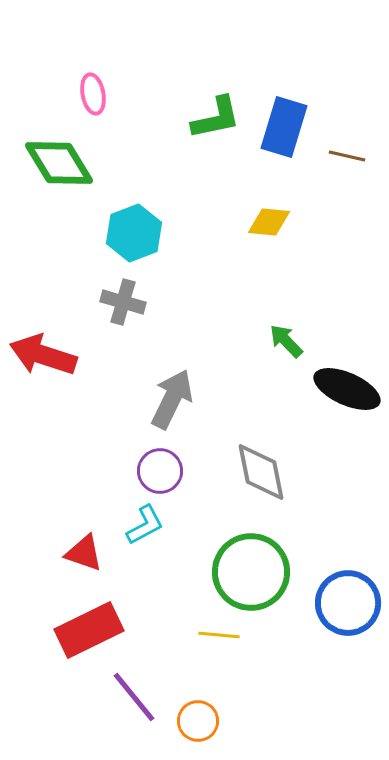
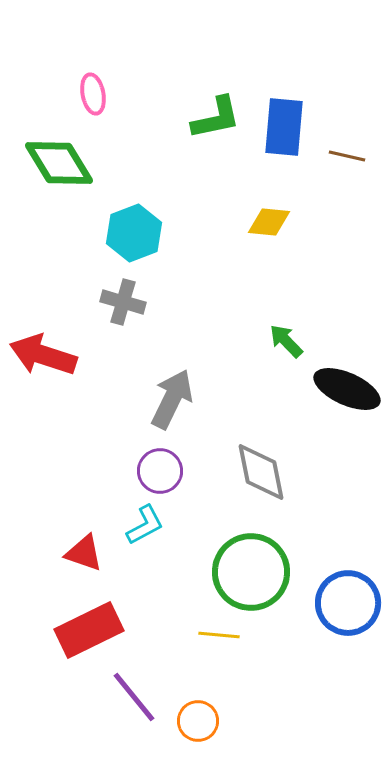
blue rectangle: rotated 12 degrees counterclockwise
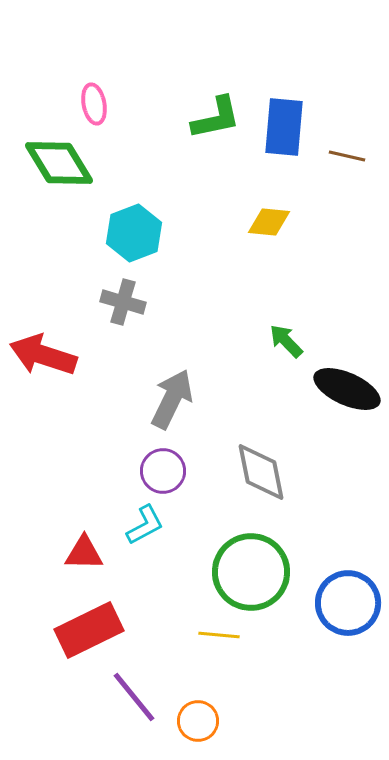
pink ellipse: moved 1 px right, 10 px down
purple circle: moved 3 px right
red triangle: rotated 18 degrees counterclockwise
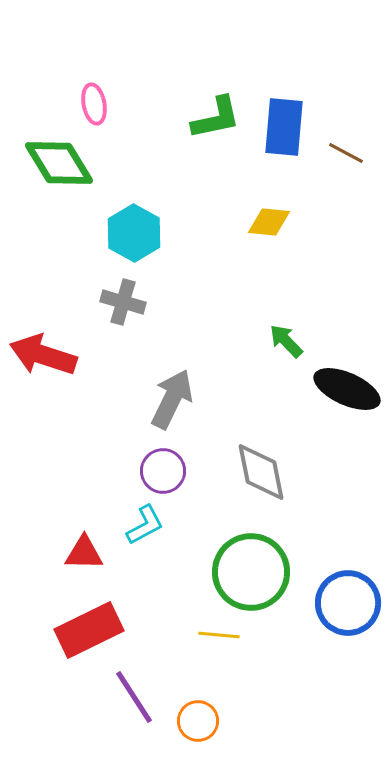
brown line: moved 1 px left, 3 px up; rotated 15 degrees clockwise
cyan hexagon: rotated 10 degrees counterclockwise
purple line: rotated 6 degrees clockwise
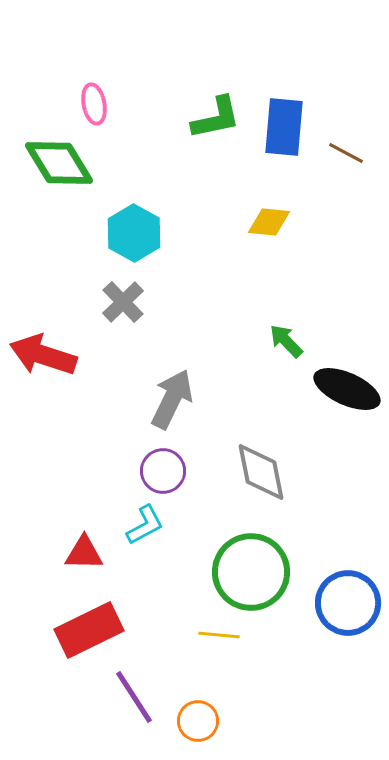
gray cross: rotated 30 degrees clockwise
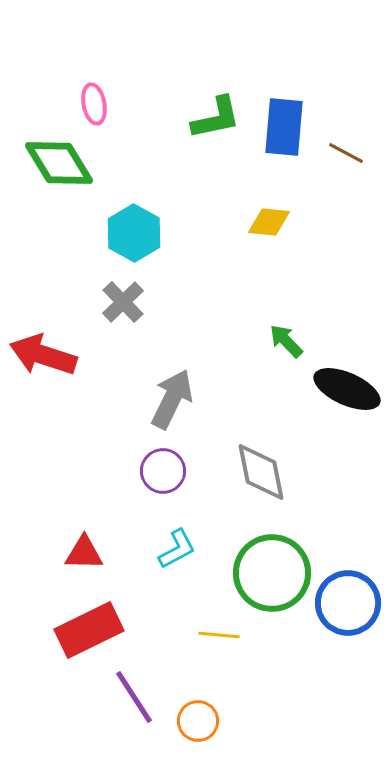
cyan L-shape: moved 32 px right, 24 px down
green circle: moved 21 px right, 1 px down
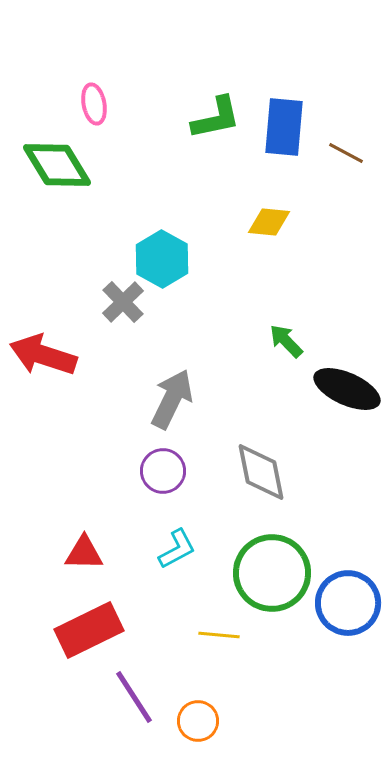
green diamond: moved 2 px left, 2 px down
cyan hexagon: moved 28 px right, 26 px down
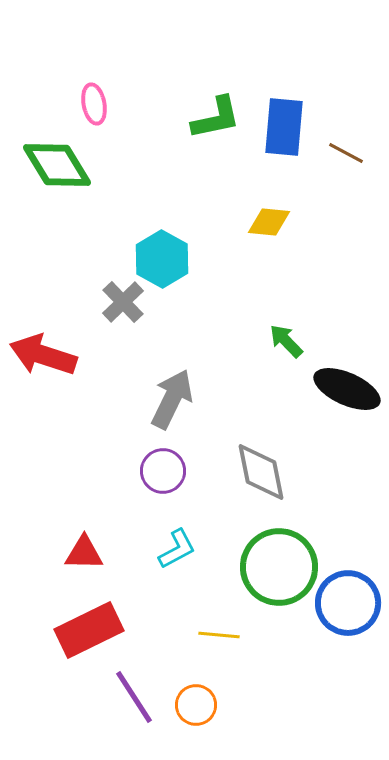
green circle: moved 7 px right, 6 px up
orange circle: moved 2 px left, 16 px up
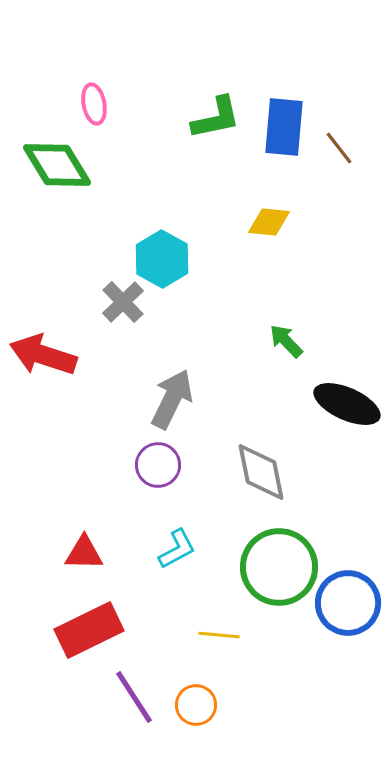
brown line: moved 7 px left, 5 px up; rotated 24 degrees clockwise
black ellipse: moved 15 px down
purple circle: moved 5 px left, 6 px up
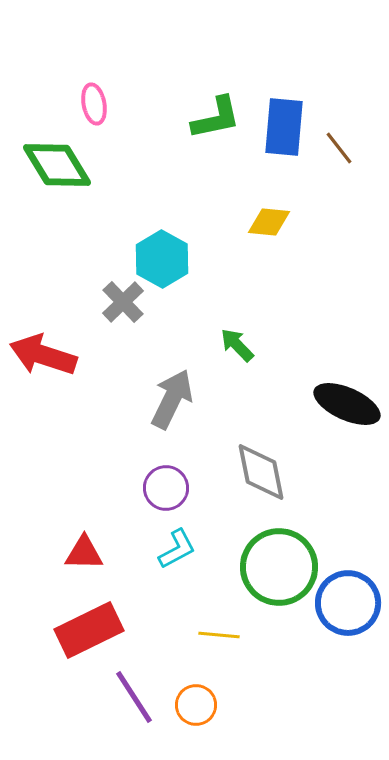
green arrow: moved 49 px left, 4 px down
purple circle: moved 8 px right, 23 px down
